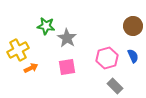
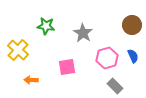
brown circle: moved 1 px left, 1 px up
gray star: moved 16 px right, 5 px up
yellow cross: rotated 20 degrees counterclockwise
orange arrow: moved 12 px down; rotated 152 degrees counterclockwise
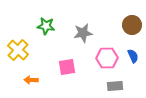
gray star: rotated 30 degrees clockwise
pink hexagon: rotated 15 degrees clockwise
gray rectangle: rotated 49 degrees counterclockwise
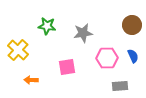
green star: moved 1 px right
gray rectangle: moved 5 px right
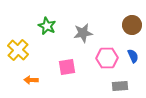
green star: rotated 18 degrees clockwise
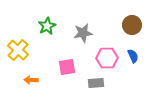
green star: rotated 18 degrees clockwise
gray rectangle: moved 24 px left, 3 px up
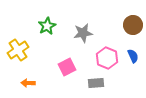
brown circle: moved 1 px right
yellow cross: rotated 15 degrees clockwise
pink hexagon: rotated 25 degrees clockwise
pink square: rotated 18 degrees counterclockwise
orange arrow: moved 3 px left, 3 px down
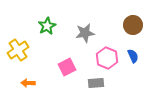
gray star: moved 2 px right
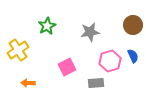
gray star: moved 5 px right, 1 px up
pink hexagon: moved 3 px right, 3 px down; rotated 20 degrees clockwise
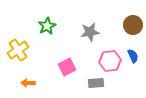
pink hexagon: rotated 10 degrees clockwise
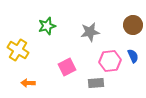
green star: rotated 12 degrees clockwise
yellow cross: rotated 25 degrees counterclockwise
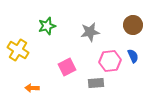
orange arrow: moved 4 px right, 5 px down
